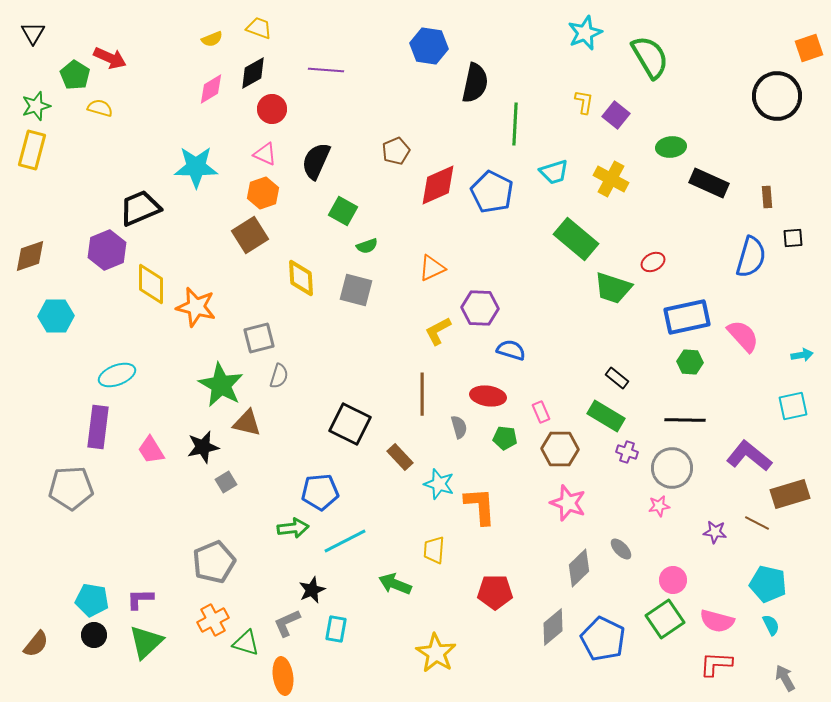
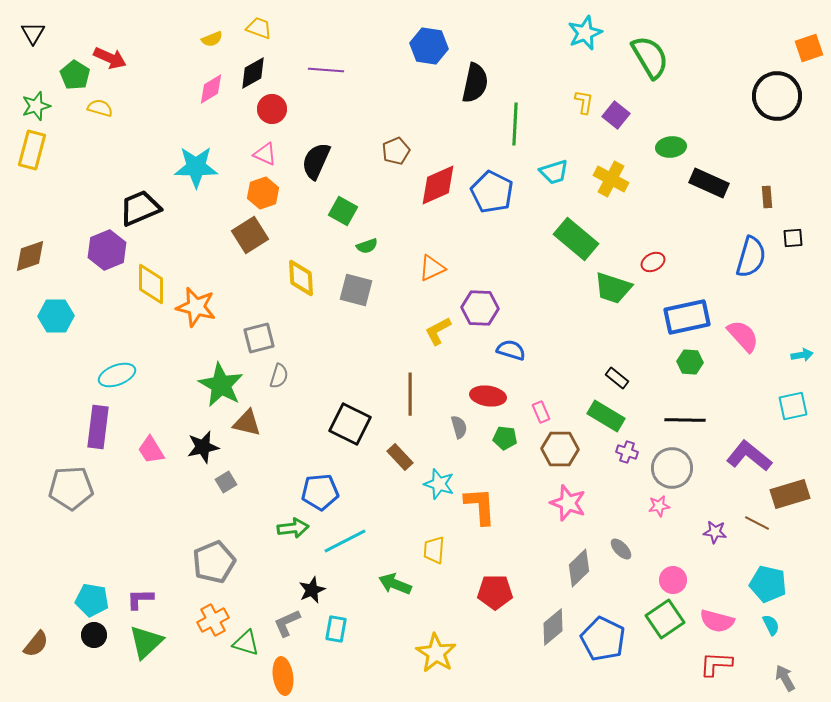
brown line at (422, 394): moved 12 px left
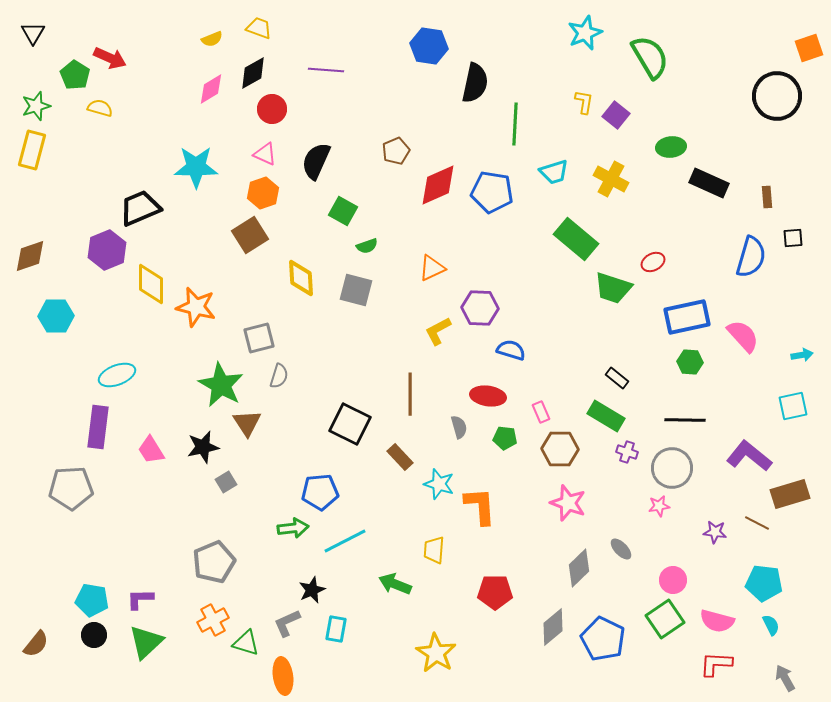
blue pentagon at (492, 192): rotated 18 degrees counterclockwise
brown triangle at (247, 423): rotated 44 degrees clockwise
cyan pentagon at (768, 584): moved 4 px left, 1 px up; rotated 6 degrees counterclockwise
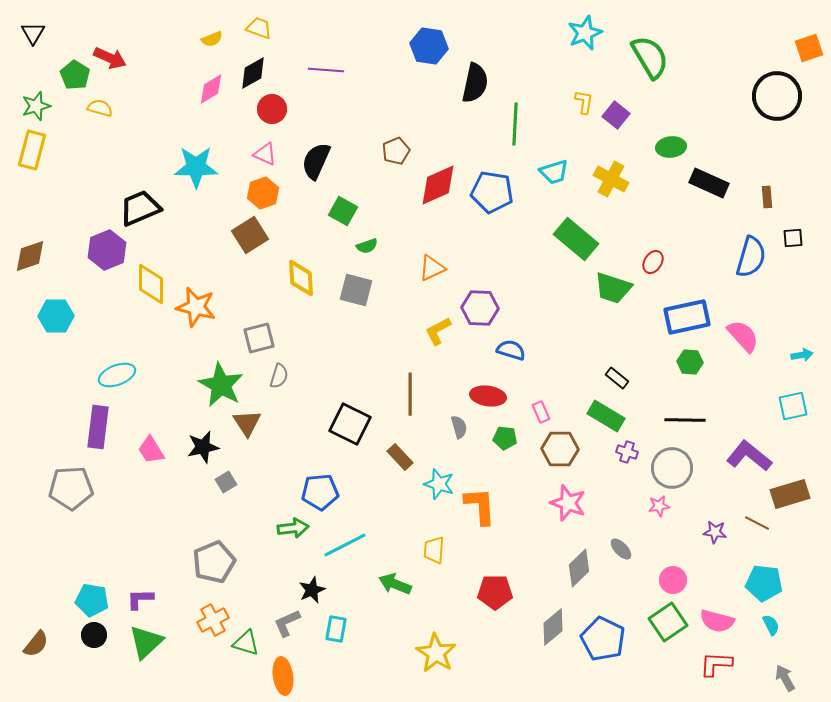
red ellipse at (653, 262): rotated 30 degrees counterclockwise
cyan line at (345, 541): moved 4 px down
green square at (665, 619): moved 3 px right, 3 px down
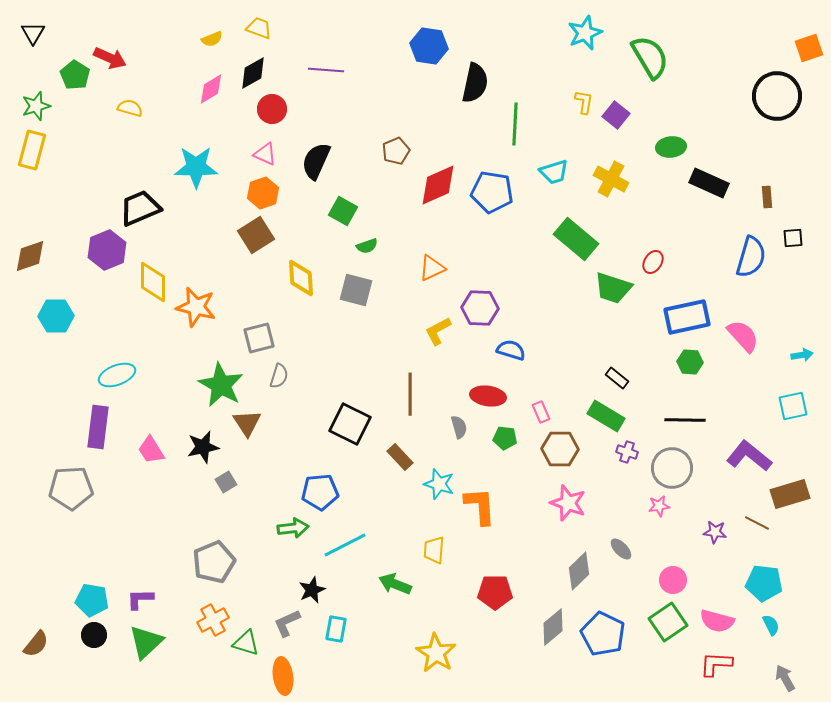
yellow semicircle at (100, 108): moved 30 px right
brown square at (250, 235): moved 6 px right
yellow diamond at (151, 284): moved 2 px right, 2 px up
gray diamond at (579, 568): moved 3 px down
blue pentagon at (603, 639): moved 5 px up
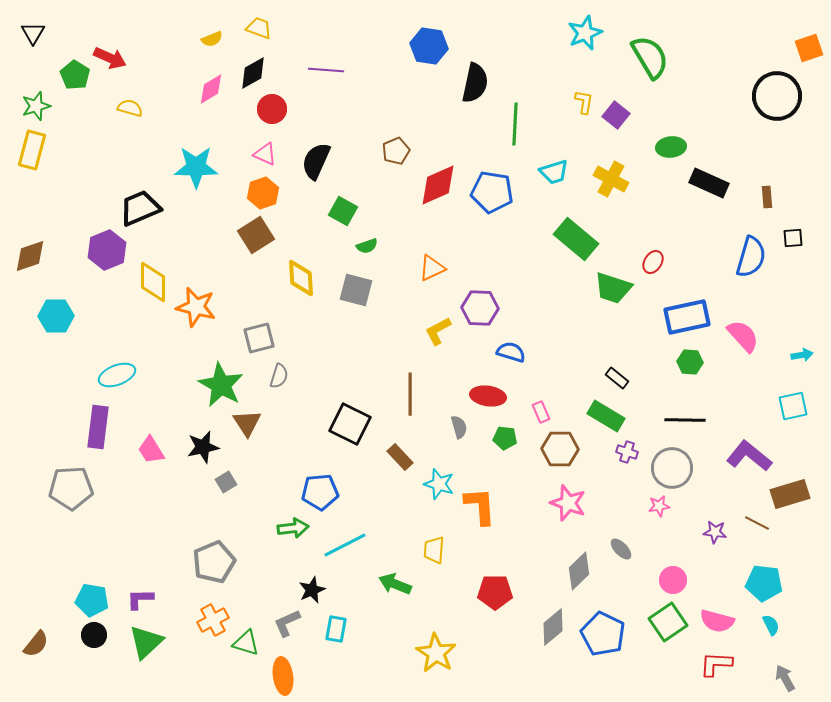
blue semicircle at (511, 350): moved 2 px down
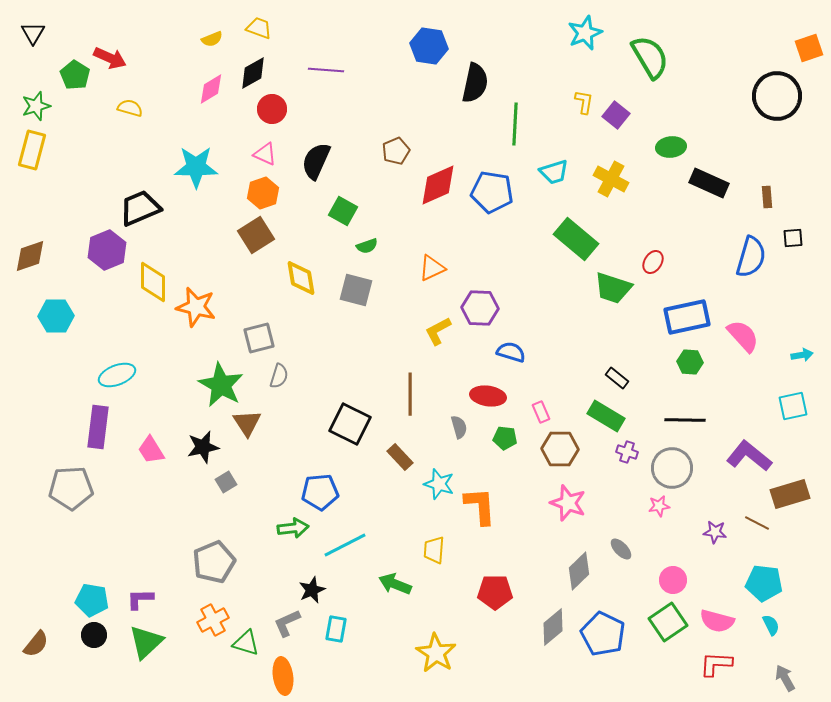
yellow diamond at (301, 278): rotated 6 degrees counterclockwise
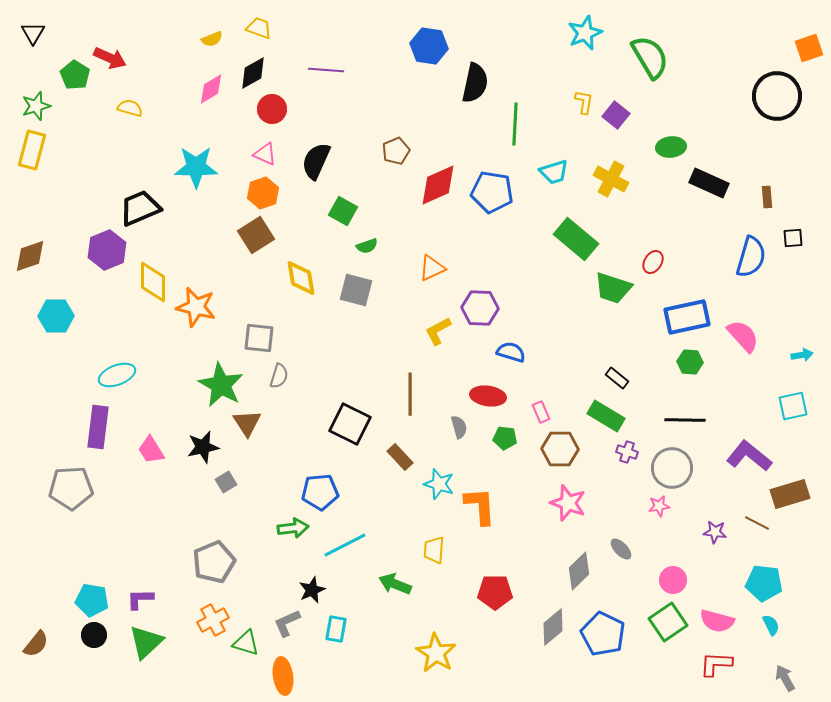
gray square at (259, 338): rotated 20 degrees clockwise
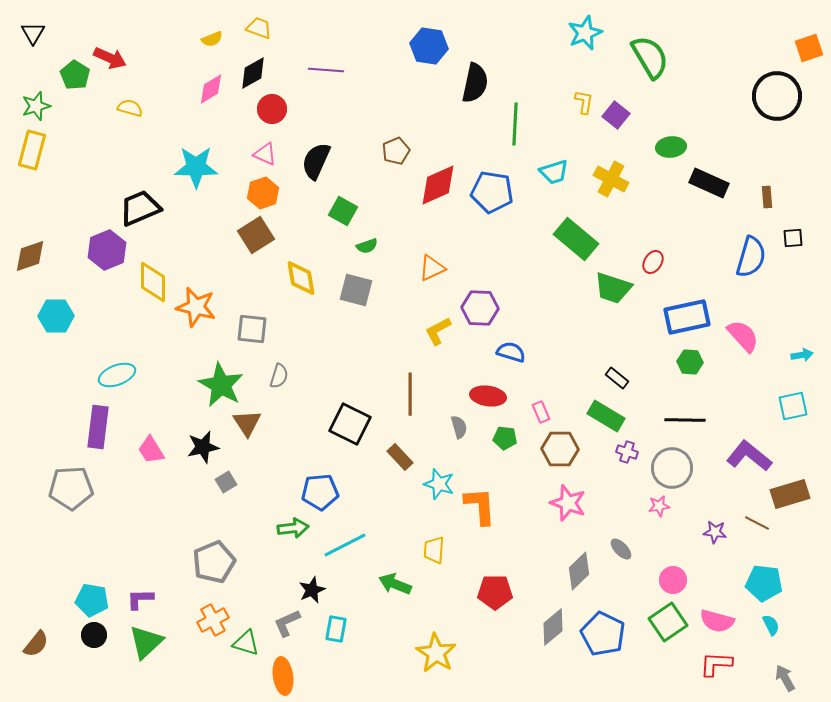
gray square at (259, 338): moved 7 px left, 9 px up
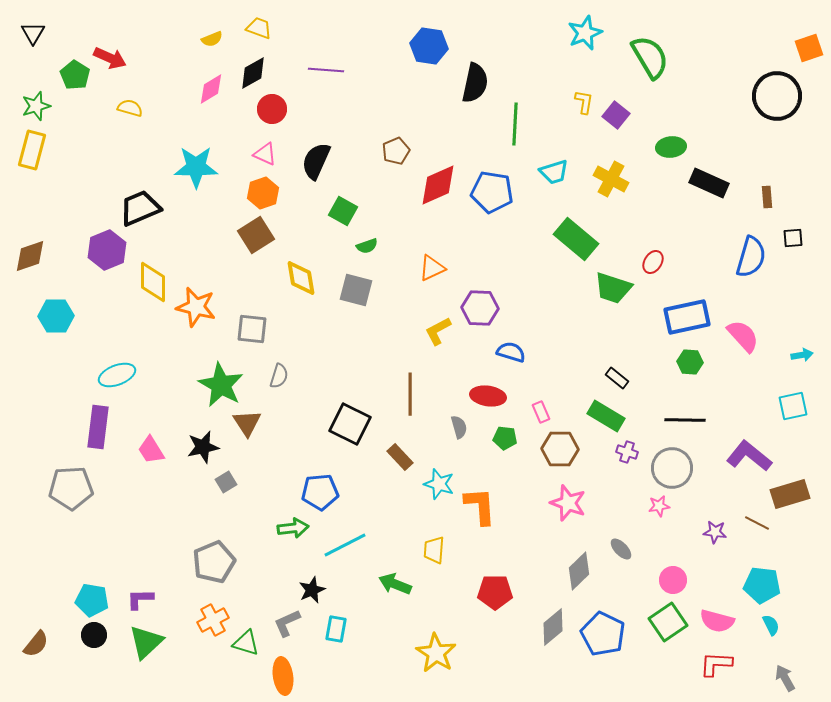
cyan pentagon at (764, 583): moved 2 px left, 2 px down
